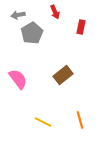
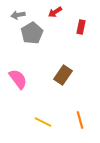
red arrow: rotated 80 degrees clockwise
brown rectangle: rotated 18 degrees counterclockwise
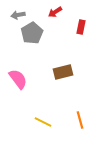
brown rectangle: moved 3 px up; rotated 42 degrees clockwise
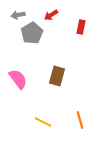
red arrow: moved 4 px left, 3 px down
brown rectangle: moved 6 px left, 4 px down; rotated 60 degrees counterclockwise
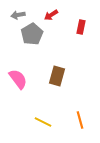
gray pentagon: moved 1 px down
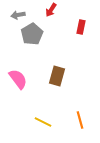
red arrow: moved 5 px up; rotated 24 degrees counterclockwise
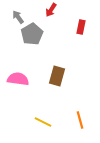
gray arrow: moved 2 px down; rotated 64 degrees clockwise
pink semicircle: rotated 45 degrees counterclockwise
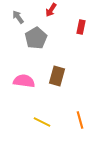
gray pentagon: moved 4 px right, 4 px down
pink semicircle: moved 6 px right, 2 px down
yellow line: moved 1 px left
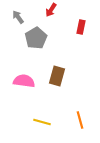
yellow line: rotated 12 degrees counterclockwise
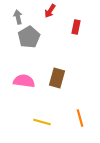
red arrow: moved 1 px left, 1 px down
gray arrow: rotated 24 degrees clockwise
red rectangle: moved 5 px left
gray pentagon: moved 7 px left, 1 px up
brown rectangle: moved 2 px down
orange line: moved 2 px up
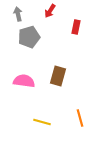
gray arrow: moved 3 px up
gray pentagon: rotated 15 degrees clockwise
brown rectangle: moved 1 px right, 2 px up
